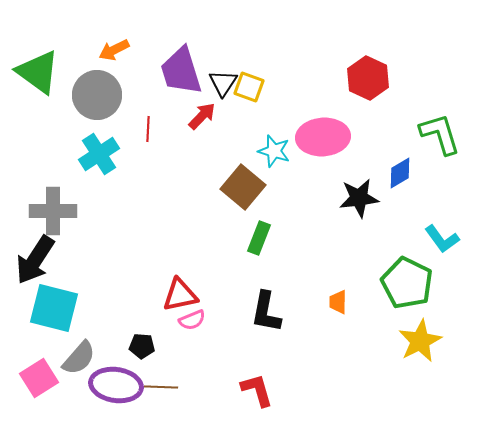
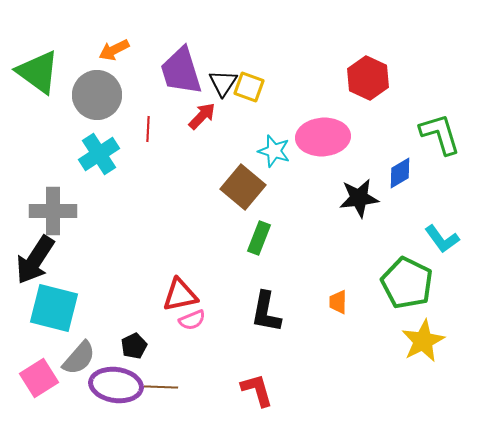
yellow star: moved 3 px right
black pentagon: moved 8 px left; rotated 30 degrees counterclockwise
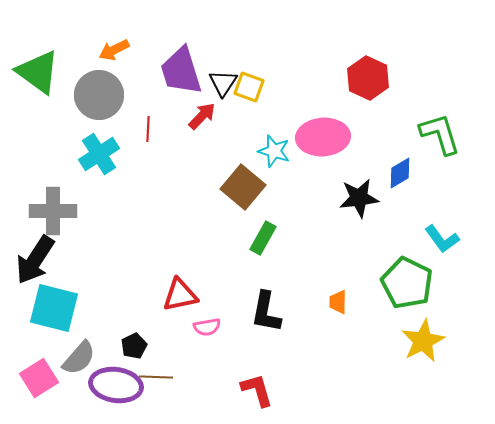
gray circle: moved 2 px right
green rectangle: moved 4 px right; rotated 8 degrees clockwise
pink semicircle: moved 15 px right, 7 px down; rotated 12 degrees clockwise
brown line: moved 5 px left, 10 px up
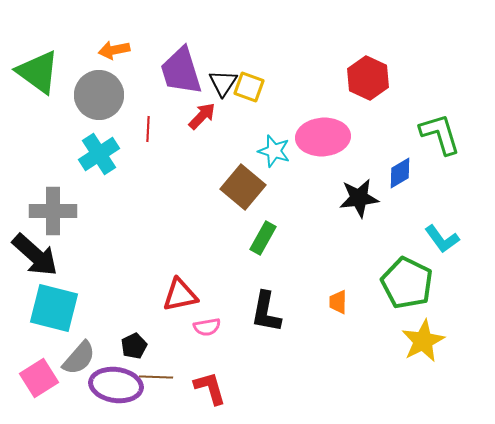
orange arrow: rotated 16 degrees clockwise
black arrow: moved 5 px up; rotated 81 degrees counterclockwise
red L-shape: moved 47 px left, 2 px up
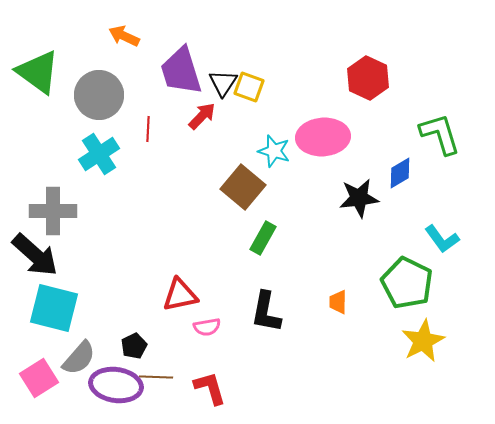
orange arrow: moved 10 px right, 14 px up; rotated 36 degrees clockwise
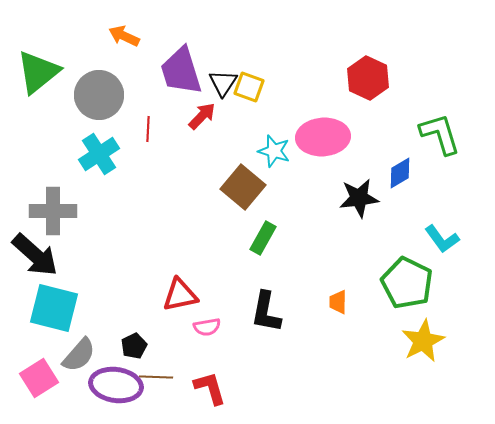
green triangle: rotated 45 degrees clockwise
gray semicircle: moved 3 px up
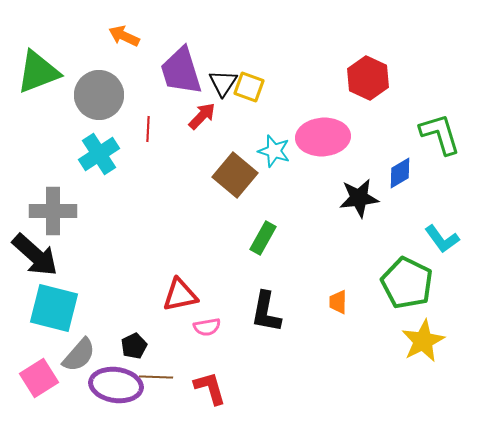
green triangle: rotated 18 degrees clockwise
brown square: moved 8 px left, 12 px up
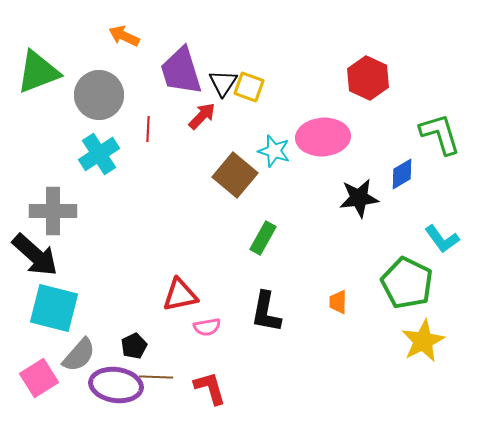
blue diamond: moved 2 px right, 1 px down
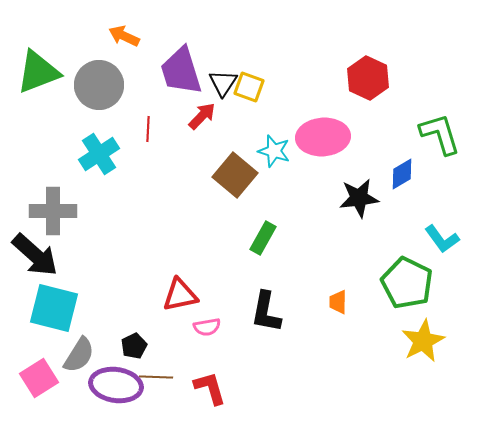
gray circle: moved 10 px up
gray semicircle: rotated 9 degrees counterclockwise
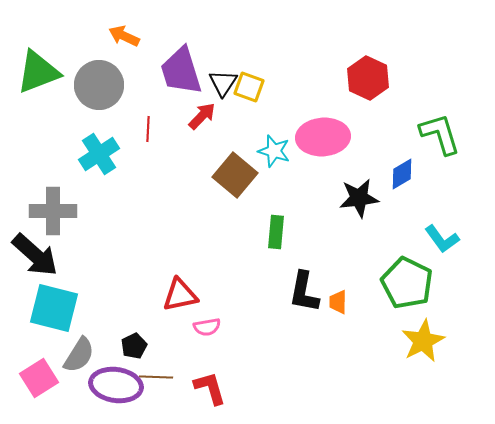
green rectangle: moved 13 px right, 6 px up; rotated 24 degrees counterclockwise
black L-shape: moved 38 px right, 20 px up
